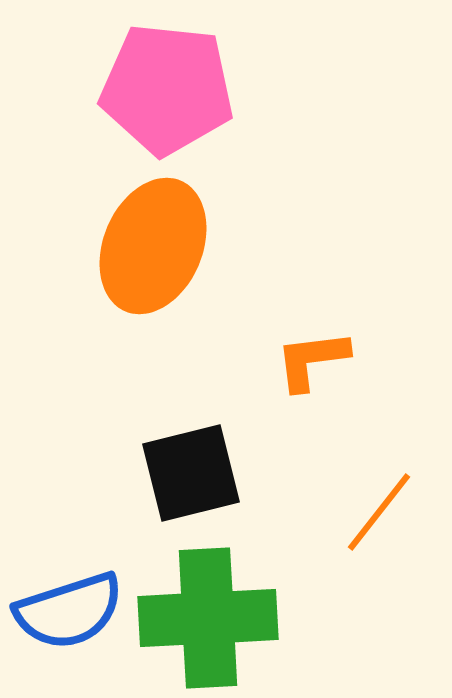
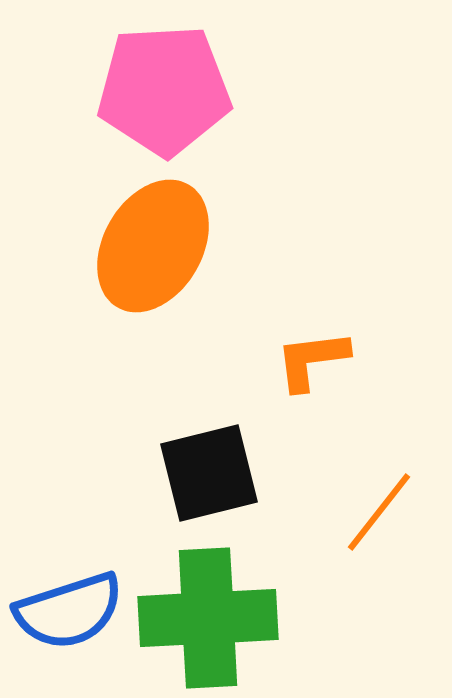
pink pentagon: moved 3 px left, 1 px down; rotated 9 degrees counterclockwise
orange ellipse: rotated 7 degrees clockwise
black square: moved 18 px right
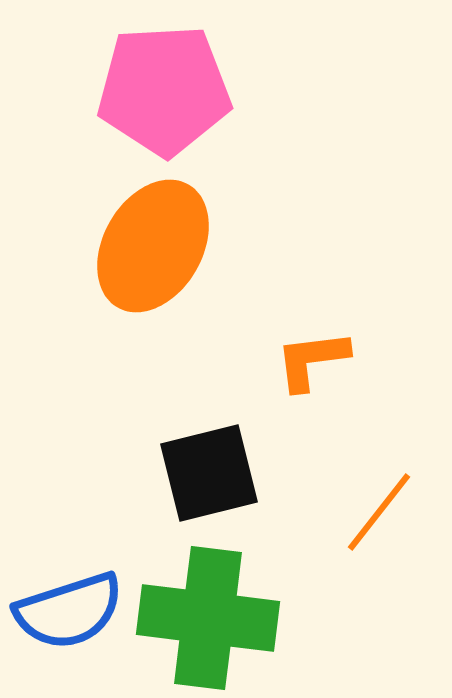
green cross: rotated 10 degrees clockwise
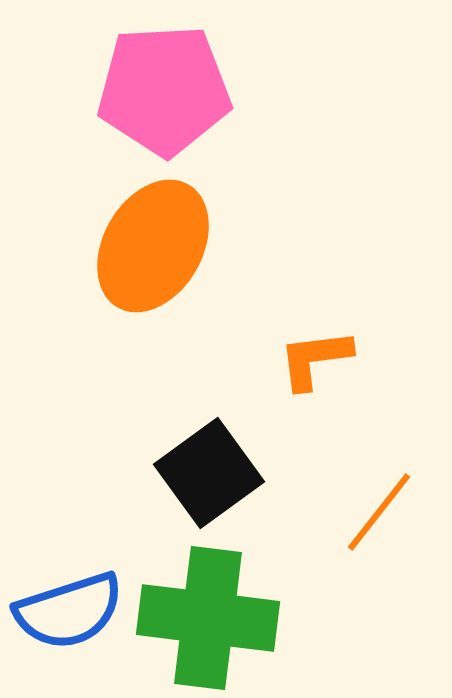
orange L-shape: moved 3 px right, 1 px up
black square: rotated 22 degrees counterclockwise
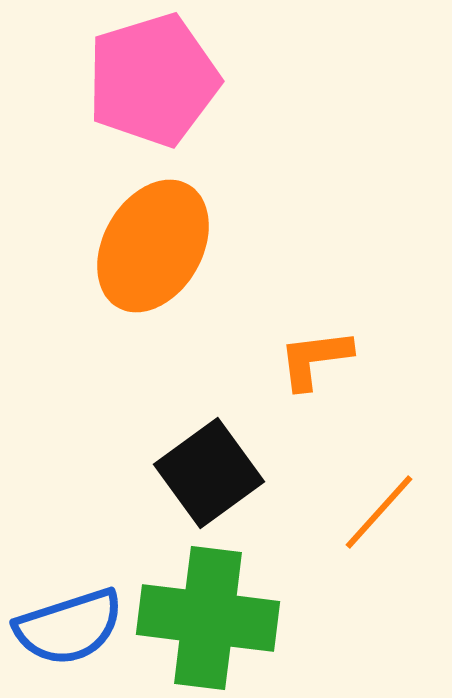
pink pentagon: moved 11 px left, 10 px up; rotated 14 degrees counterclockwise
orange line: rotated 4 degrees clockwise
blue semicircle: moved 16 px down
